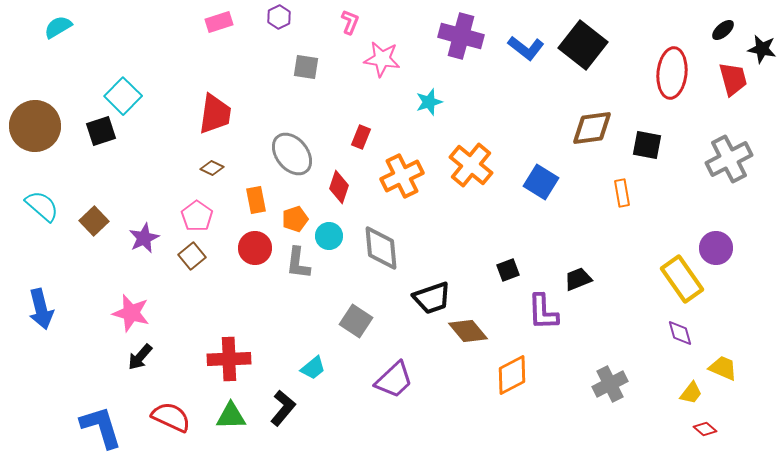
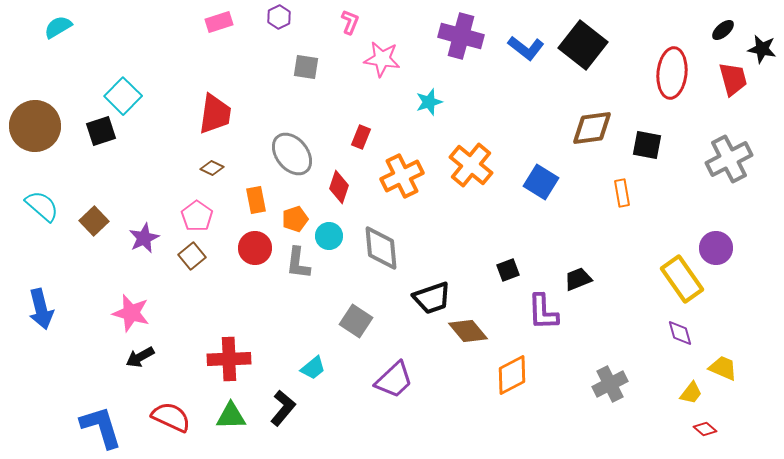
black arrow at (140, 357): rotated 20 degrees clockwise
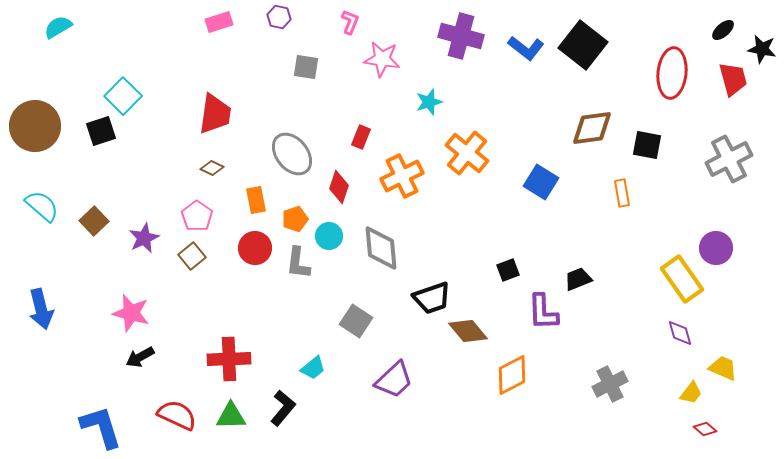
purple hexagon at (279, 17): rotated 20 degrees counterclockwise
orange cross at (471, 165): moved 4 px left, 12 px up
red semicircle at (171, 417): moved 6 px right, 2 px up
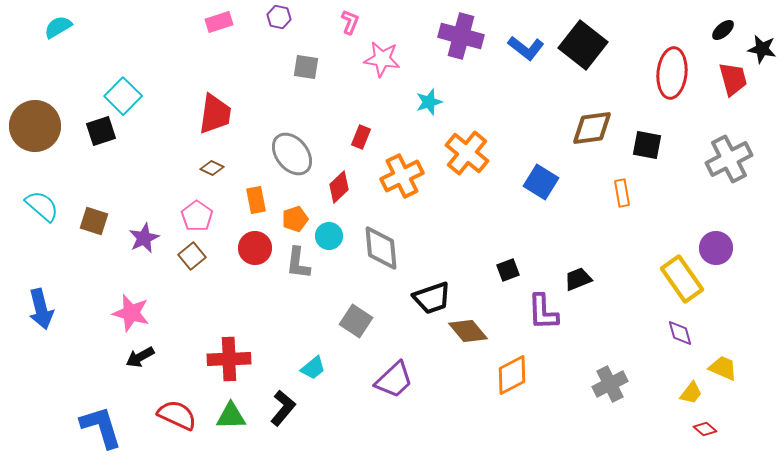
red diamond at (339, 187): rotated 28 degrees clockwise
brown square at (94, 221): rotated 28 degrees counterclockwise
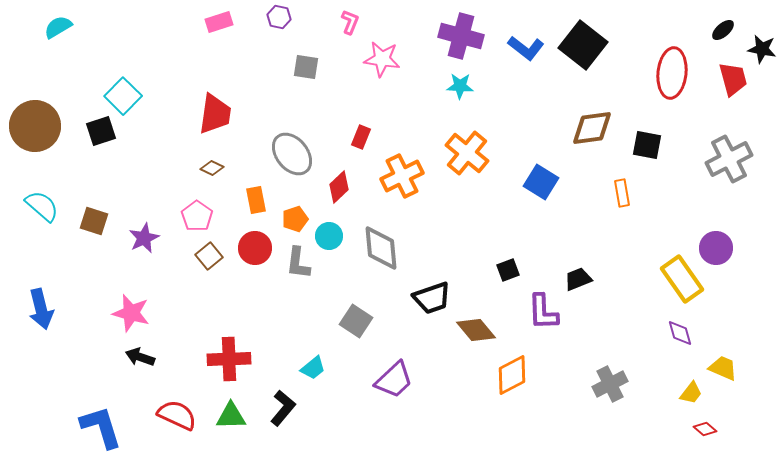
cyan star at (429, 102): moved 31 px right, 16 px up; rotated 20 degrees clockwise
brown square at (192, 256): moved 17 px right
brown diamond at (468, 331): moved 8 px right, 1 px up
black arrow at (140, 357): rotated 48 degrees clockwise
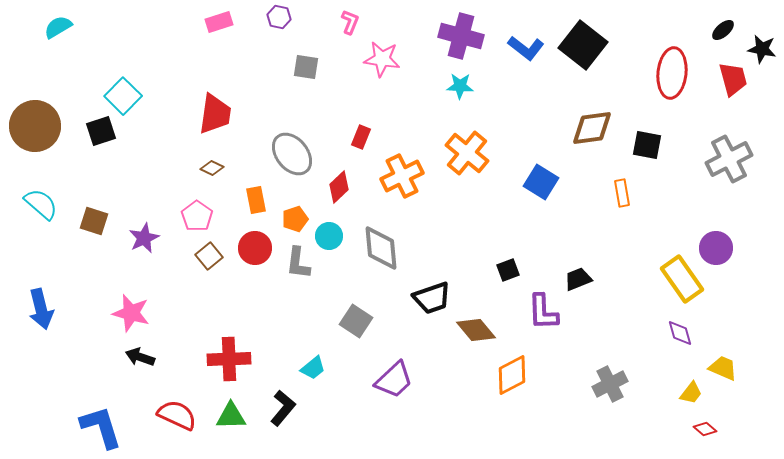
cyan semicircle at (42, 206): moved 1 px left, 2 px up
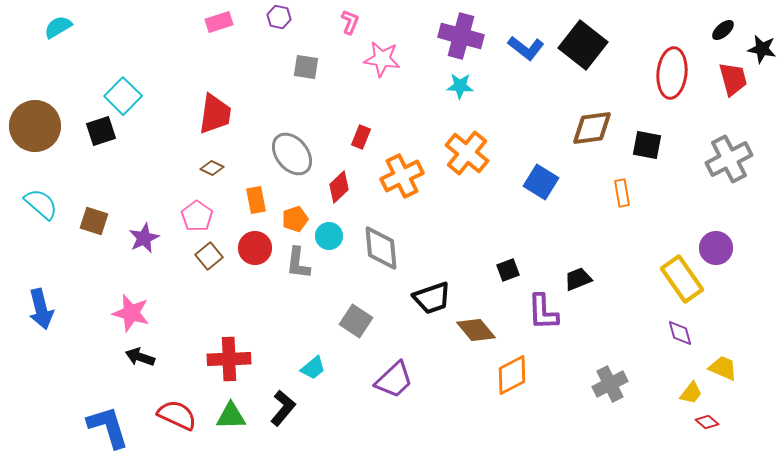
blue L-shape at (101, 427): moved 7 px right
red diamond at (705, 429): moved 2 px right, 7 px up
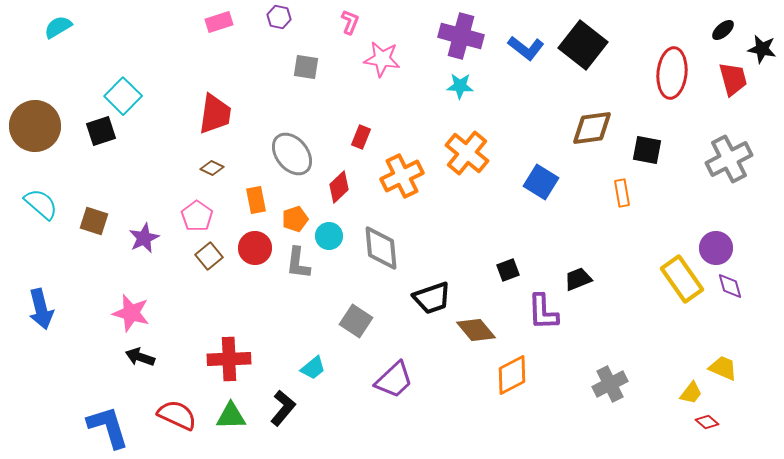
black square at (647, 145): moved 5 px down
purple diamond at (680, 333): moved 50 px right, 47 px up
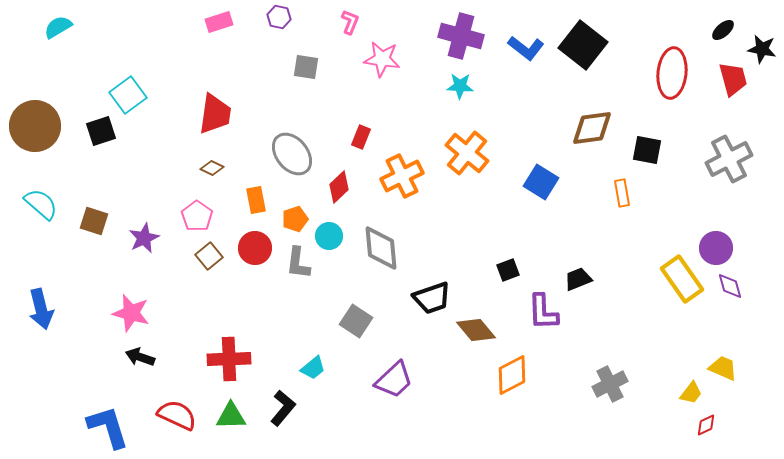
cyan square at (123, 96): moved 5 px right, 1 px up; rotated 9 degrees clockwise
red diamond at (707, 422): moved 1 px left, 3 px down; rotated 65 degrees counterclockwise
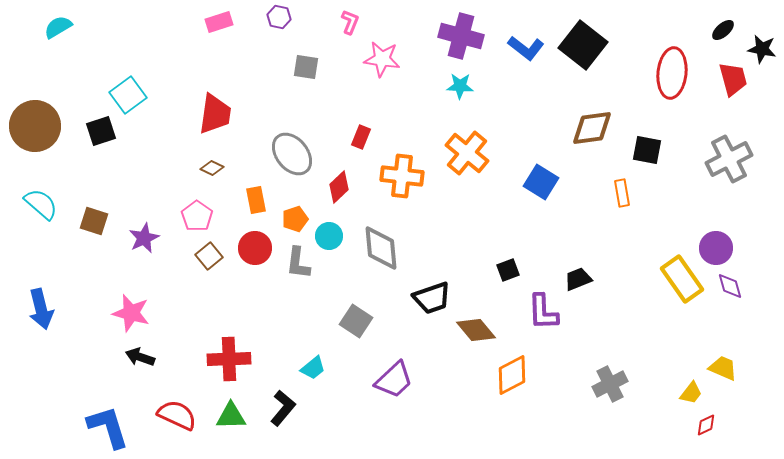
orange cross at (402, 176): rotated 33 degrees clockwise
